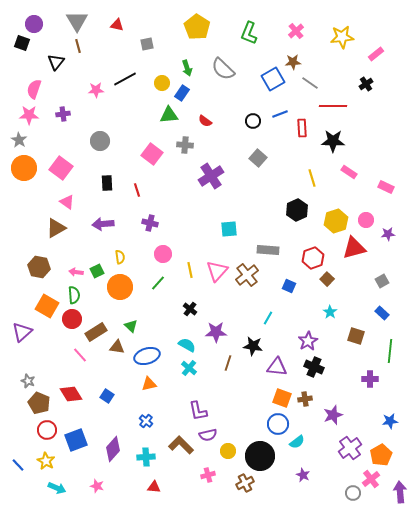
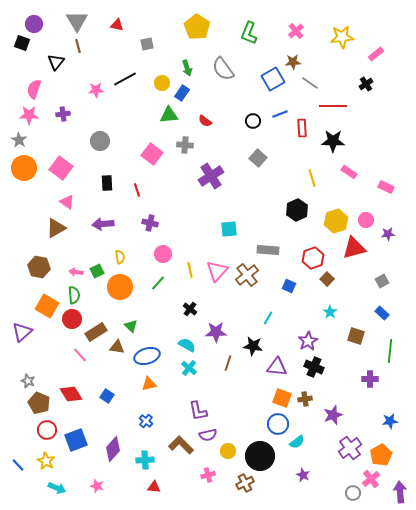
gray semicircle at (223, 69): rotated 10 degrees clockwise
cyan cross at (146, 457): moved 1 px left, 3 px down
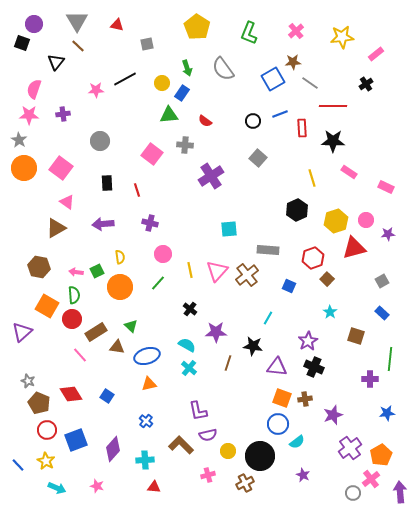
brown line at (78, 46): rotated 32 degrees counterclockwise
green line at (390, 351): moved 8 px down
blue star at (390, 421): moved 3 px left, 8 px up
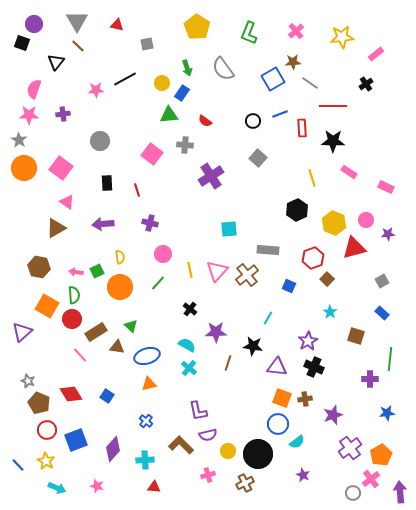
yellow hexagon at (336, 221): moved 2 px left, 2 px down; rotated 20 degrees counterclockwise
black circle at (260, 456): moved 2 px left, 2 px up
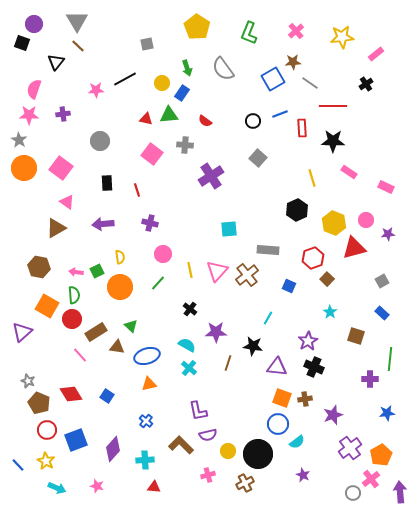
red triangle at (117, 25): moved 29 px right, 94 px down
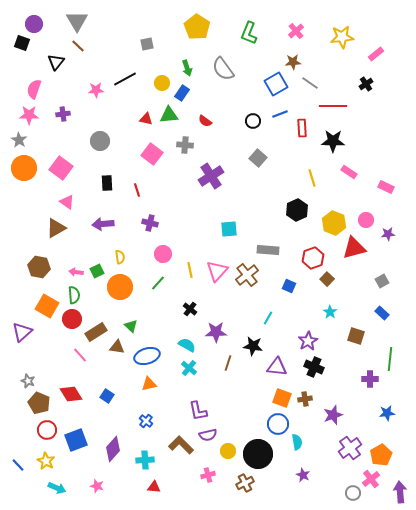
blue square at (273, 79): moved 3 px right, 5 px down
cyan semicircle at (297, 442): rotated 63 degrees counterclockwise
